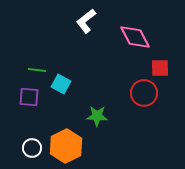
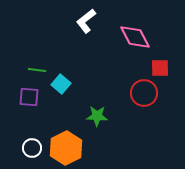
cyan square: rotated 12 degrees clockwise
orange hexagon: moved 2 px down
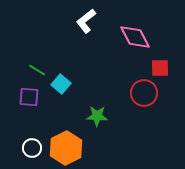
green line: rotated 24 degrees clockwise
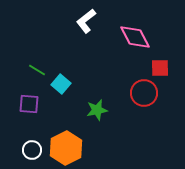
purple square: moved 7 px down
green star: moved 6 px up; rotated 15 degrees counterclockwise
white circle: moved 2 px down
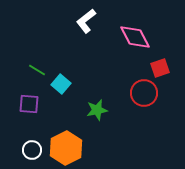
red square: rotated 18 degrees counterclockwise
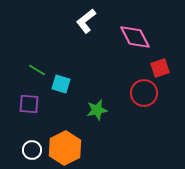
cyan square: rotated 24 degrees counterclockwise
orange hexagon: moved 1 px left
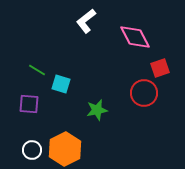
orange hexagon: moved 1 px down
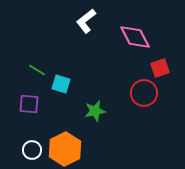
green star: moved 2 px left, 1 px down
